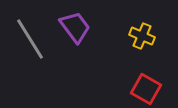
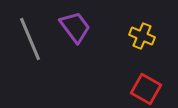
gray line: rotated 9 degrees clockwise
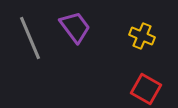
gray line: moved 1 px up
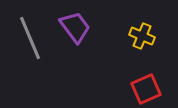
red square: rotated 36 degrees clockwise
